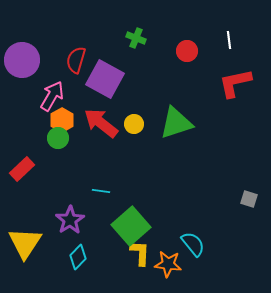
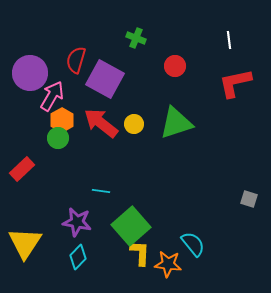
red circle: moved 12 px left, 15 px down
purple circle: moved 8 px right, 13 px down
purple star: moved 7 px right, 2 px down; rotated 28 degrees counterclockwise
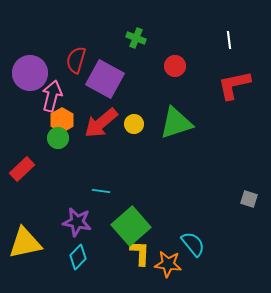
red L-shape: moved 1 px left, 2 px down
pink arrow: rotated 16 degrees counterclockwise
red arrow: rotated 78 degrees counterclockwise
yellow triangle: rotated 45 degrees clockwise
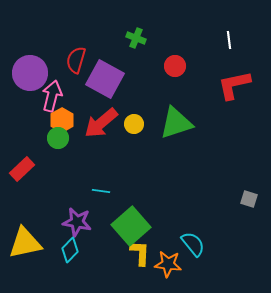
cyan diamond: moved 8 px left, 7 px up
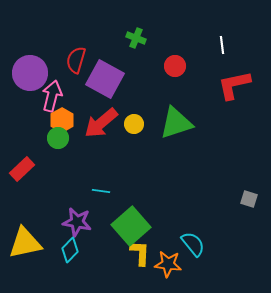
white line: moved 7 px left, 5 px down
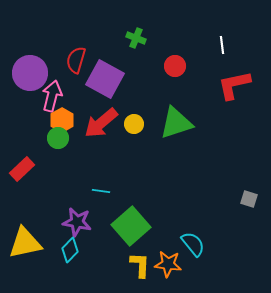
yellow L-shape: moved 12 px down
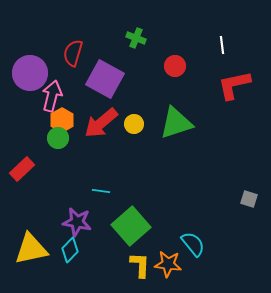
red semicircle: moved 3 px left, 7 px up
yellow triangle: moved 6 px right, 6 px down
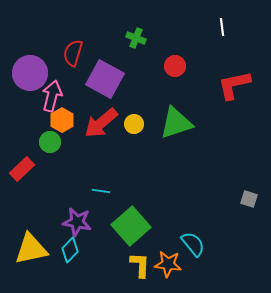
white line: moved 18 px up
green circle: moved 8 px left, 4 px down
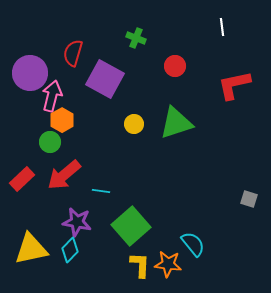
red arrow: moved 37 px left, 52 px down
red rectangle: moved 10 px down
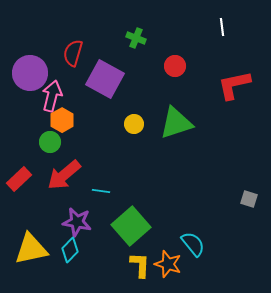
red rectangle: moved 3 px left
orange star: rotated 12 degrees clockwise
